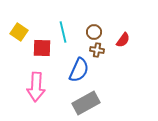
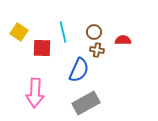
red semicircle: rotated 126 degrees counterclockwise
pink arrow: moved 1 px left, 6 px down
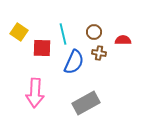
cyan line: moved 2 px down
brown cross: moved 2 px right, 3 px down
blue semicircle: moved 5 px left, 8 px up
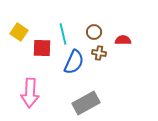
pink arrow: moved 5 px left
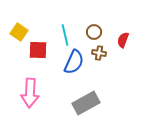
cyan line: moved 2 px right, 1 px down
red semicircle: rotated 70 degrees counterclockwise
red square: moved 4 px left, 2 px down
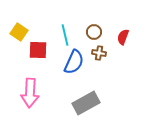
red semicircle: moved 3 px up
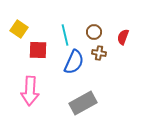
yellow square: moved 3 px up
pink arrow: moved 2 px up
gray rectangle: moved 3 px left
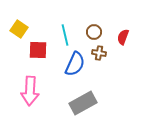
blue semicircle: moved 1 px right, 2 px down
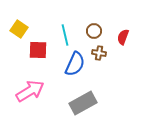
brown circle: moved 1 px up
pink arrow: rotated 124 degrees counterclockwise
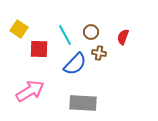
brown circle: moved 3 px left, 1 px down
cyan line: rotated 15 degrees counterclockwise
red square: moved 1 px right, 1 px up
blue semicircle: rotated 20 degrees clockwise
gray rectangle: rotated 32 degrees clockwise
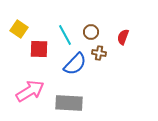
gray rectangle: moved 14 px left
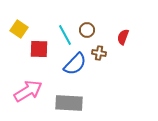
brown circle: moved 4 px left, 2 px up
pink arrow: moved 2 px left
